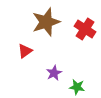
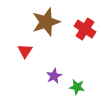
red triangle: rotated 21 degrees counterclockwise
purple star: moved 3 px down
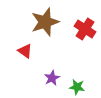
brown star: moved 1 px left
red triangle: rotated 28 degrees counterclockwise
purple star: moved 2 px left, 2 px down
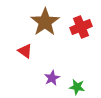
brown star: rotated 16 degrees counterclockwise
red cross: moved 4 px left, 2 px up; rotated 35 degrees clockwise
